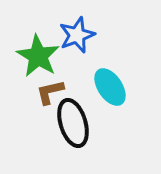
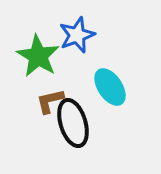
brown L-shape: moved 9 px down
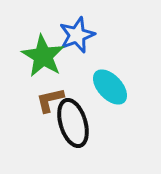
green star: moved 5 px right
cyan ellipse: rotated 9 degrees counterclockwise
brown L-shape: moved 1 px up
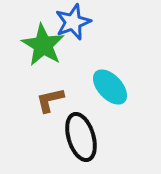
blue star: moved 4 px left, 13 px up
green star: moved 11 px up
black ellipse: moved 8 px right, 14 px down
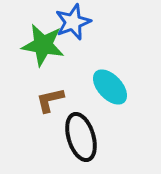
green star: rotated 21 degrees counterclockwise
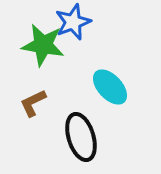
brown L-shape: moved 17 px left, 3 px down; rotated 12 degrees counterclockwise
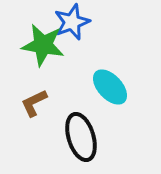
blue star: moved 1 px left
brown L-shape: moved 1 px right
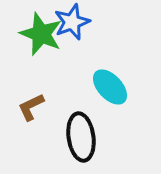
green star: moved 2 px left, 11 px up; rotated 12 degrees clockwise
brown L-shape: moved 3 px left, 4 px down
black ellipse: rotated 9 degrees clockwise
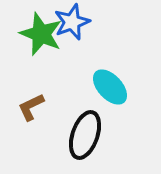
black ellipse: moved 4 px right, 2 px up; rotated 27 degrees clockwise
